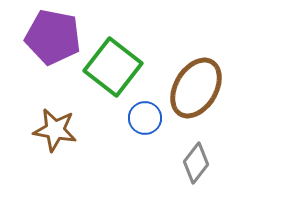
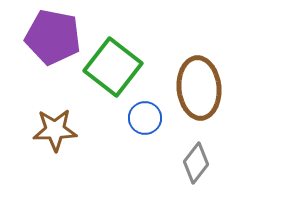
brown ellipse: moved 3 px right; rotated 36 degrees counterclockwise
brown star: rotated 12 degrees counterclockwise
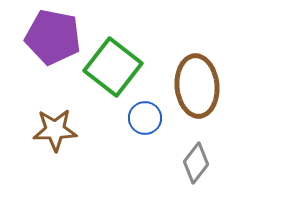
brown ellipse: moved 2 px left, 2 px up
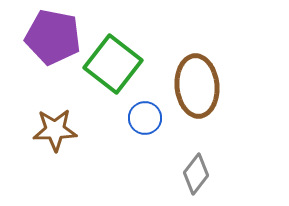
green square: moved 3 px up
gray diamond: moved 11 px down
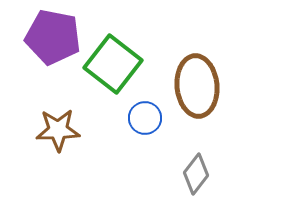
brown star: moved 3 px right
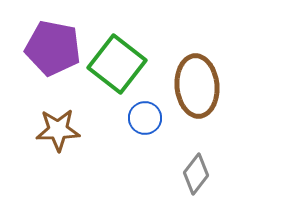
purple pentagon: moved 11 px down
green square: moved 4 px right
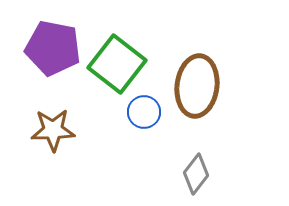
brown ellipse: rotated 12 degrees clockwise
blue circle: moved 1 px left, 6 px up
brown star: moved 5 px left
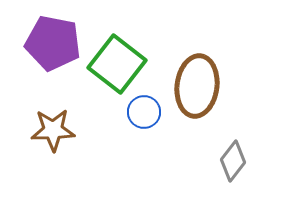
purple pentagon: moved 5 px up
gray diamond: moved 37 px right, 13 px up
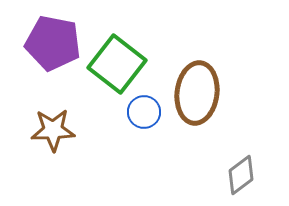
brown ellipse: moved 7 px down
gray diamond: moved 8 px right, 14 px down; rotated 15 degrees clockwise
